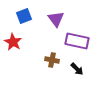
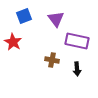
black arrow: rotated 40 degrees clockwise
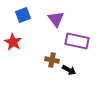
blue square: moved 1 px left, 1 px up
black arrow: moved 8 px left, 1 px down; rotated 56 degrees counterclockwise
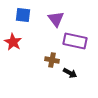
blue square: rotated 28 degrees clockwise
purple rectangle: moved 2 px left
black arrow: moved 1 px right, 3 px down
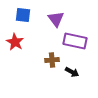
red star: moved 2 px right
brown cross: rotated 16 degrees counterclockwise
black arrow: moved 2 px right, 1 px up
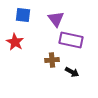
purple rectangle: moved 4 px left, 1 px up
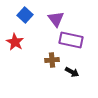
blue square: moved 2 px right; rotated 35 degrees clockwise
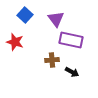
red star: rotated 12 degrees counterclockwise
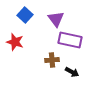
purple rectangle: moved 1 px left
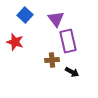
purple rectangle: moved 2 px left, 1 px down; rotated 65 degrees clockwise
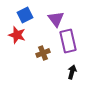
blue square: rotated 21 degrees clockwise
red star: moved 2 px right, 7 px up
brown cross: moved 9 px left, 7 px up; rotated 16 degrees counterclockwise
black arrow: rotated 104 degrees counterclockwise
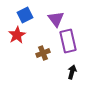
red star: rotated 24 degrees clockwise
